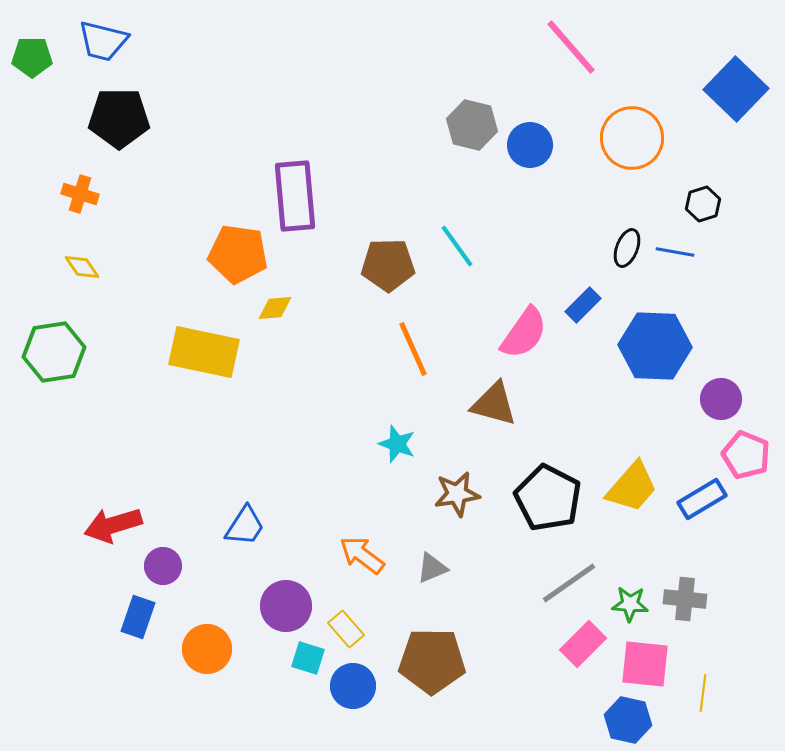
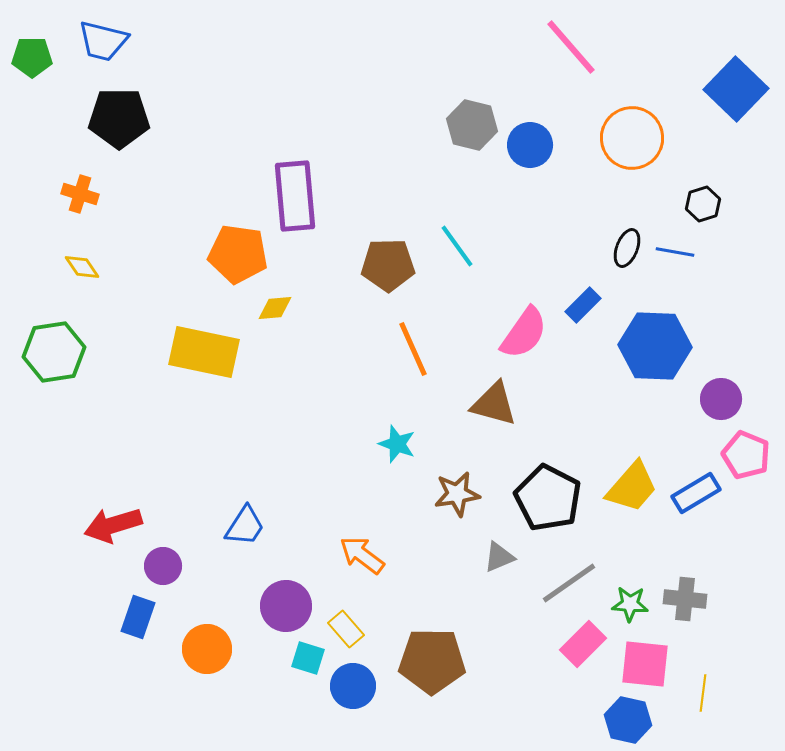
blue rectangle at (702, 499): moved 6 px left, 6 px up
gray triangle at (432, 568): moved 67 px right, 11 px up
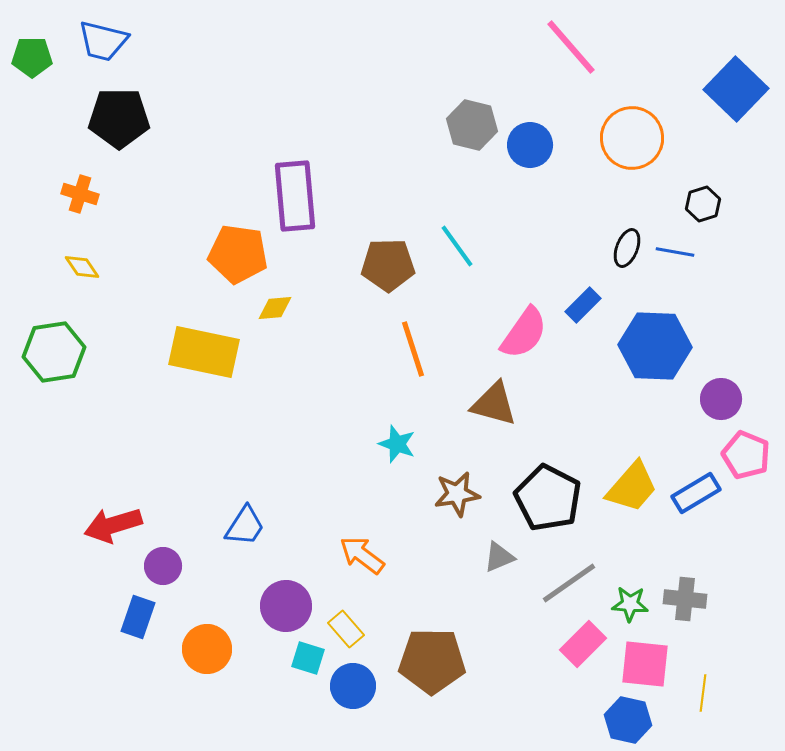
orange line at (413, 349): rotated 6 degrees clockwise
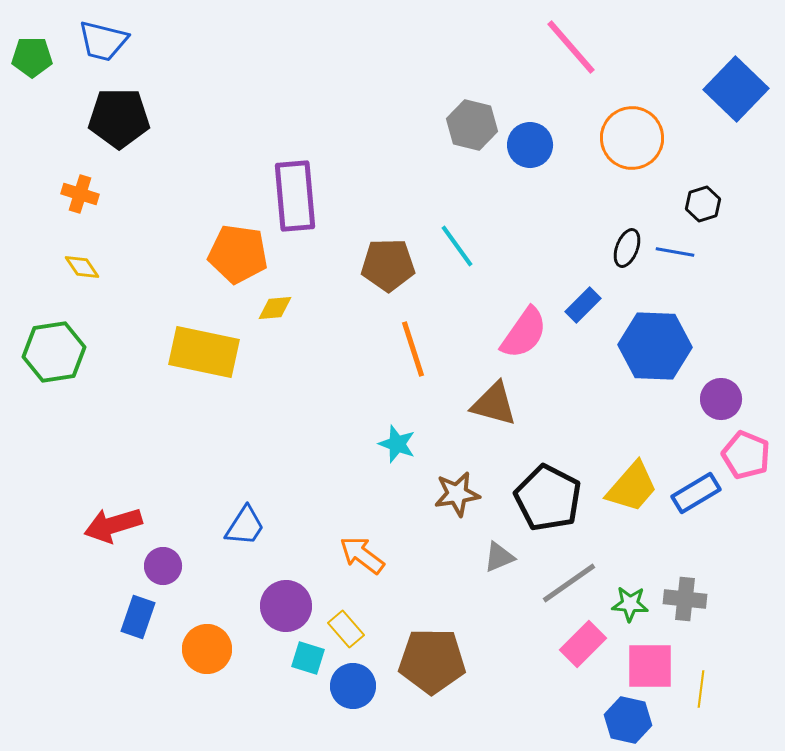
pink square at (645, 664): moved 5 px right, 2 px down; rotated 6 degrees counterclockwise
yellow line at (703, 693): moved 2 px left, 4 px up
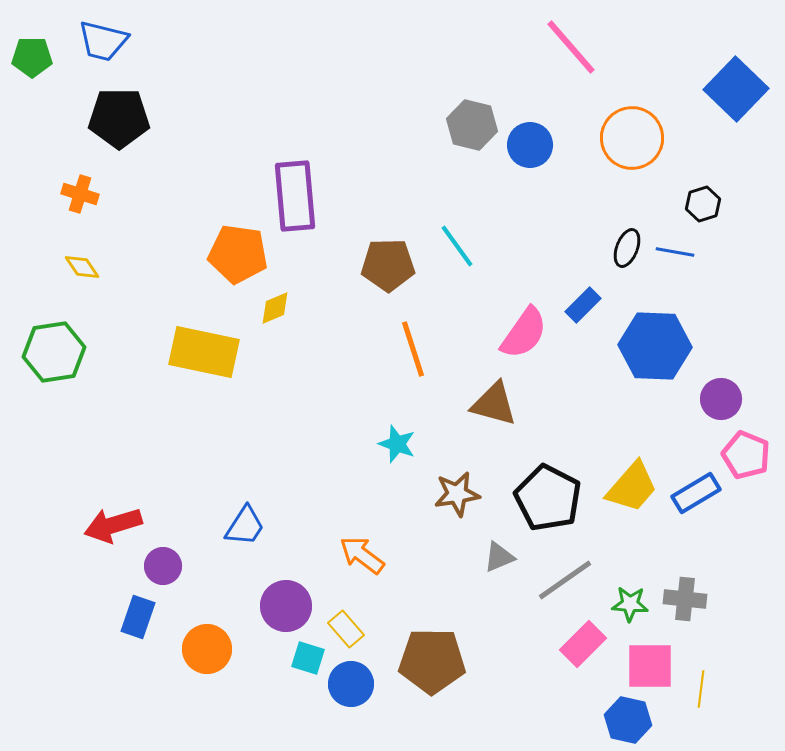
yellow diamond at (275, 308): rotated 18 degrees counterclockwise
gray line at (569, 583): moved 4 px left, 3 px up
blue circle at (353, 686): moved 2 px left, 2 px up
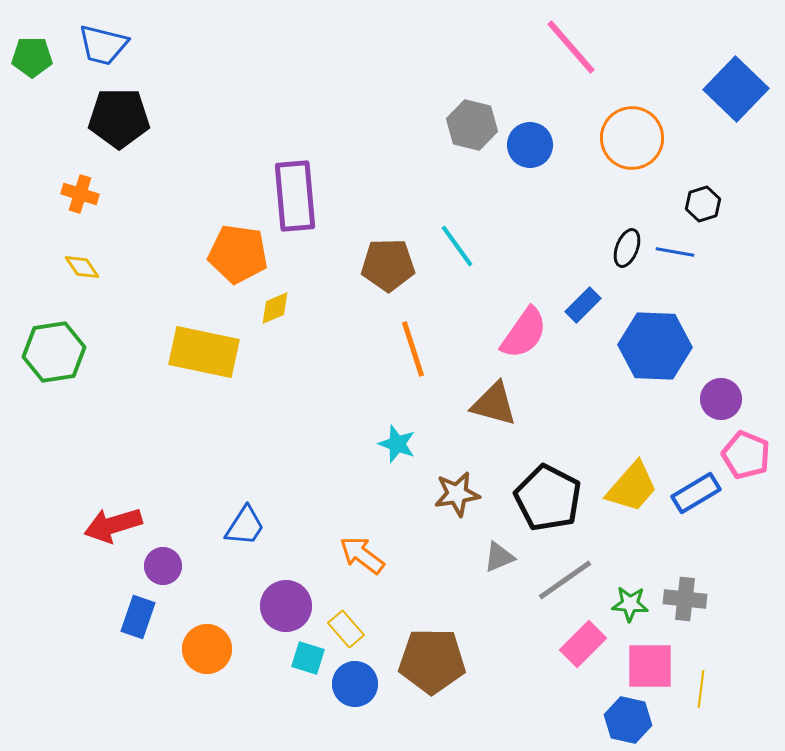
blue trapezoid at (103, 41): moved 4 px down
blue circle at (351, 684): moved 4 px right
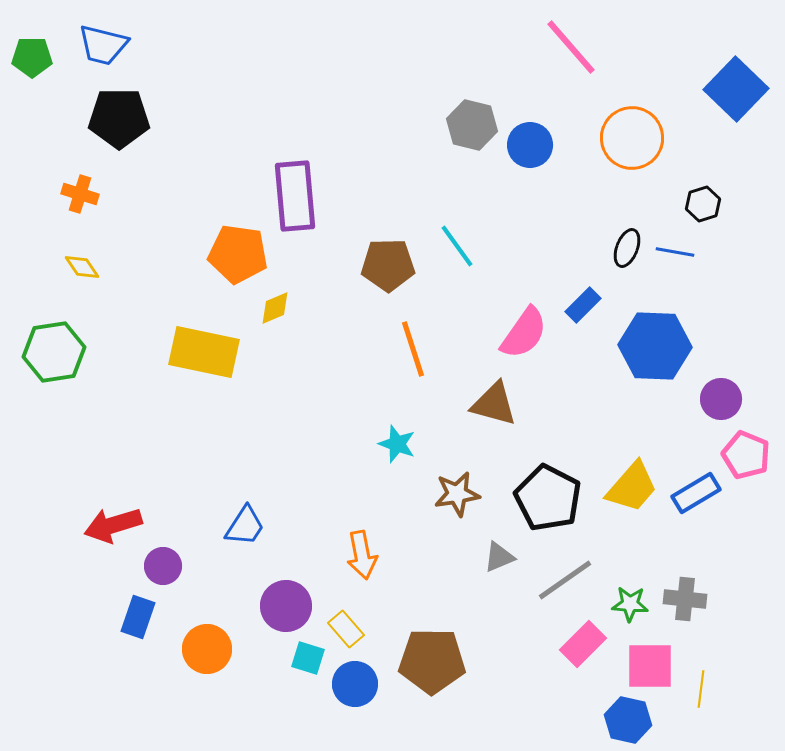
orange arrow at (362, 555): rotated 138 degrees counterclockwise
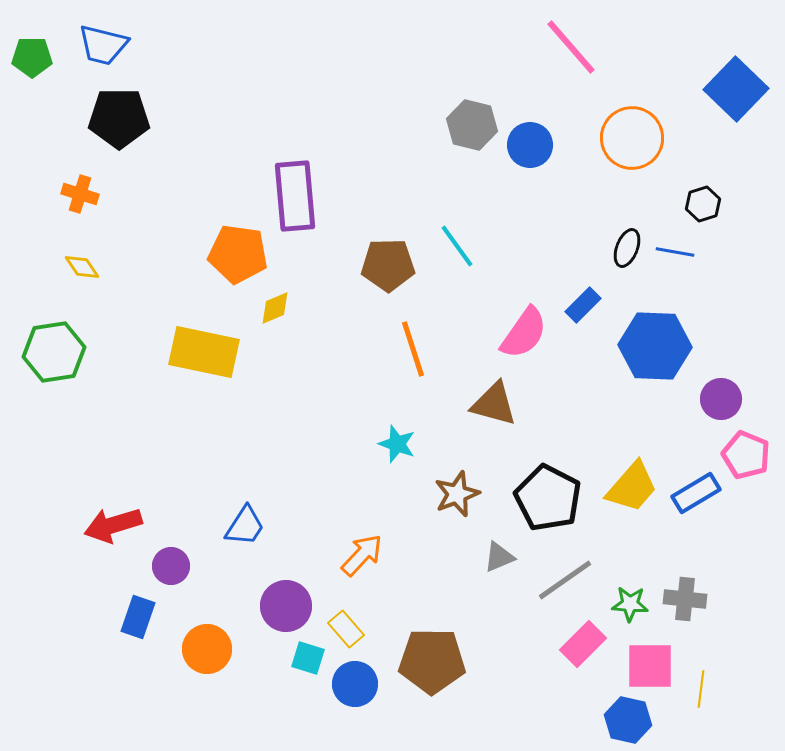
brown star at (457, 494): rotated 12 degrees counterclockwise
orange arrow at (362, 555): rotated 126 degrees counterclockwise
purple circle at (163, 566): moved 8 px right
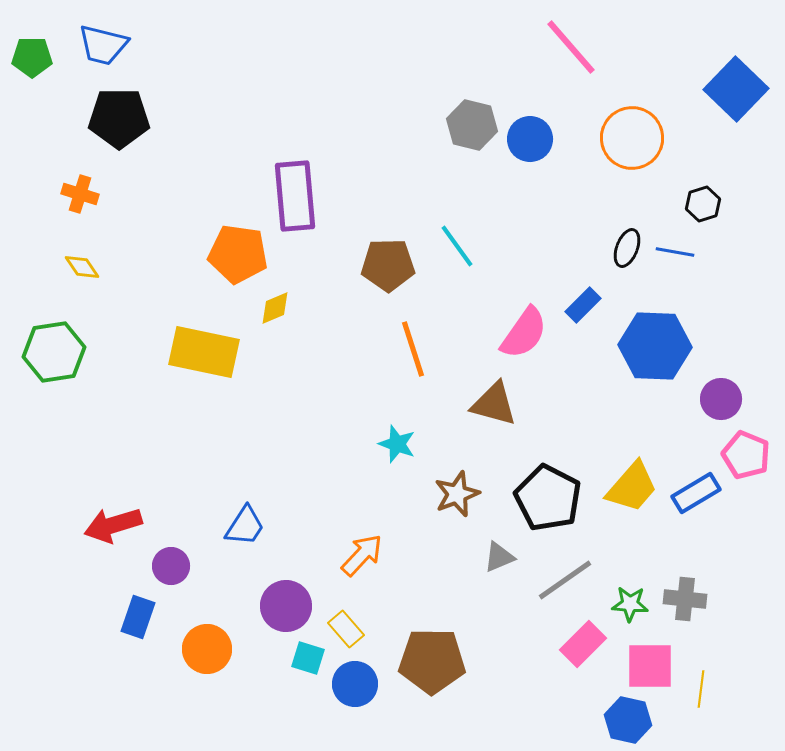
blue circle at (530, 145): moved 6 px up
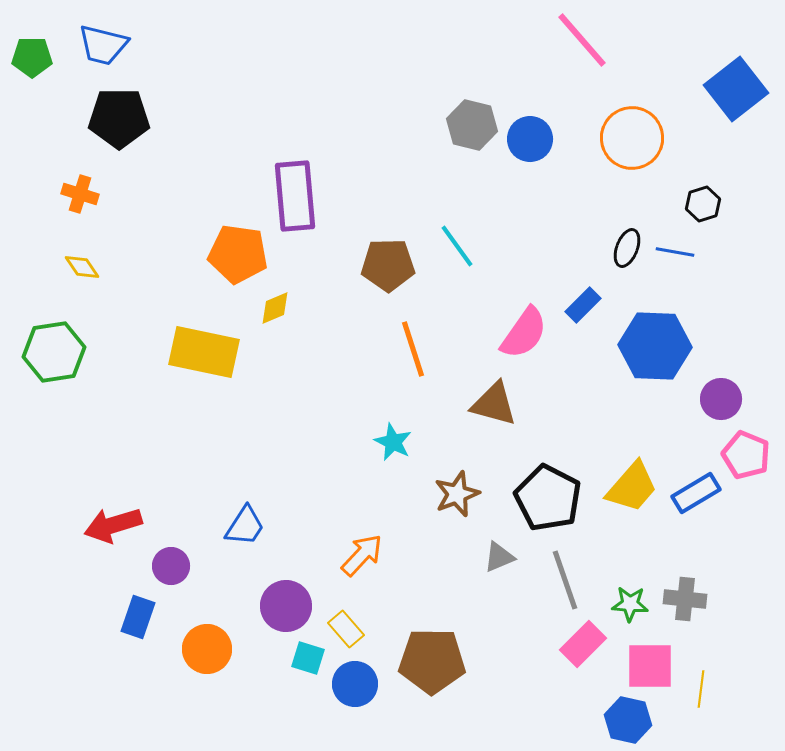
pink line at (571, 47): moved 11 px right, 7 px up
blue square at (736, 89): rotated 8 degrees clockwise
cyan star at (397, 444): moved 4 px left, 2 px up; rotated 6 degrees clockwise
gray line at (565, 580): rotated 74 degrees counterclockwise
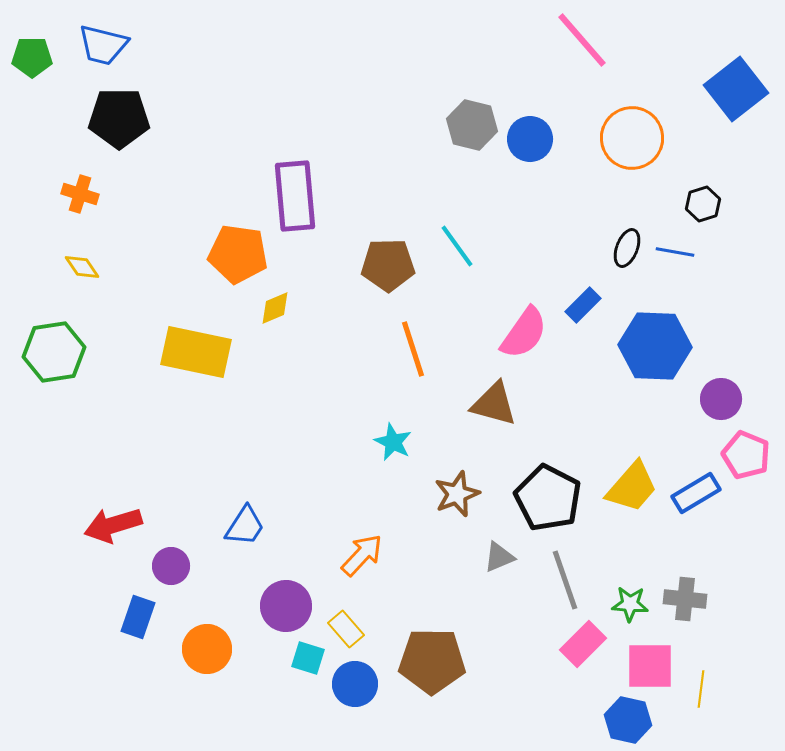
yellow rectangle at (204, 352): moved 8 px left
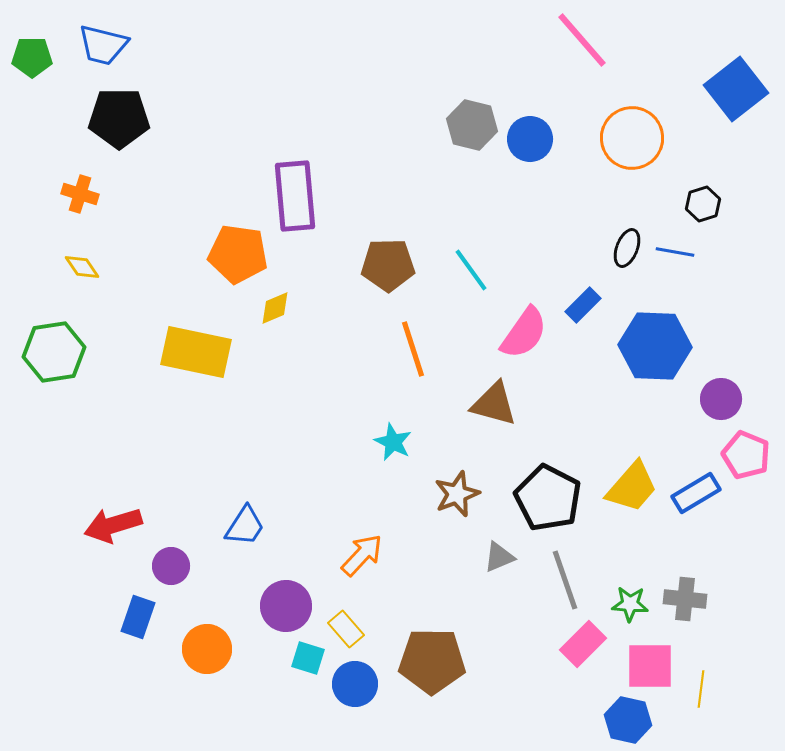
cyan line at (457, 246): moved 14 px right, 24 px down
